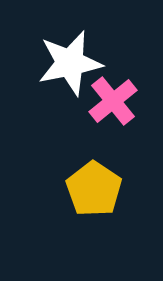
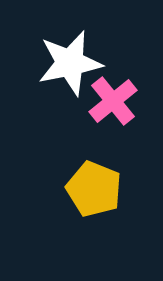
yellow pentagon: rotated 12 degrees counterclockwise
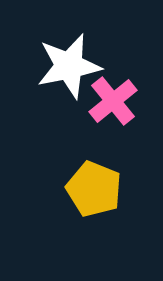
white star: moved 1 px left, 3 px down
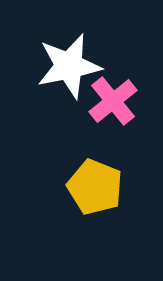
yellow pentagon: moved 1 px right, 2 px up
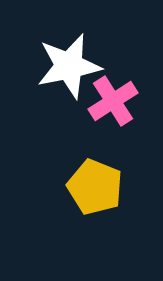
pink cross: rotated 6 degrees clockwise
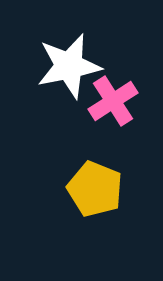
yellow pentagon: moved 2 px down
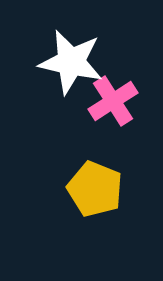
white star: moved 2 px right, 4 px up; rotated 24 degrees clockwise
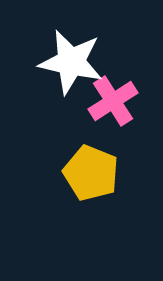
yellow pentagon: moved 4 px left, 16 px up
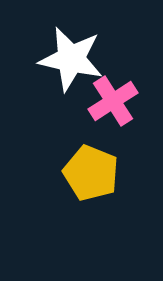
white star: moved 3 px up
